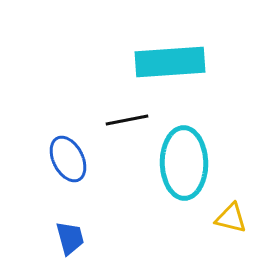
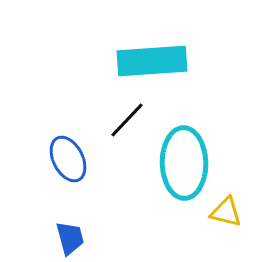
cyan rectangle: moved 18 px left, 1 px up
black line: rotated 36 degrees counterclockwise
yellow triangle: moved 5 px left, 6 px up
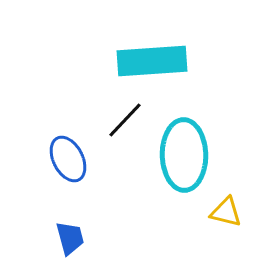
black line: moved 2 px left
cyan ellipse: moved 8 px up
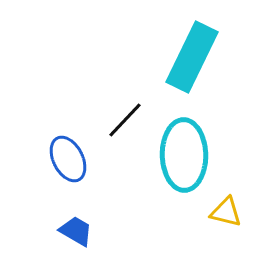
cyan rectangle: moved 40 px right, 4 px up; rotated 60 degrees counterclockwise
blue trapezoid: moved 6 px right, 7 px up; rotated 45 degrees counterclockwise
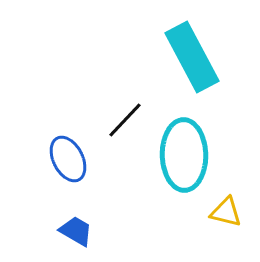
cyan rectangle: rotated 54 degrees counterclockwise
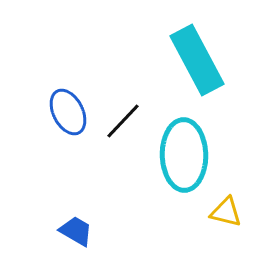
cyan rectangle: moved 5 px right, 3 px down
black line: moved 2 px left, 1 px down
blue ellipse: moved 47 px up
